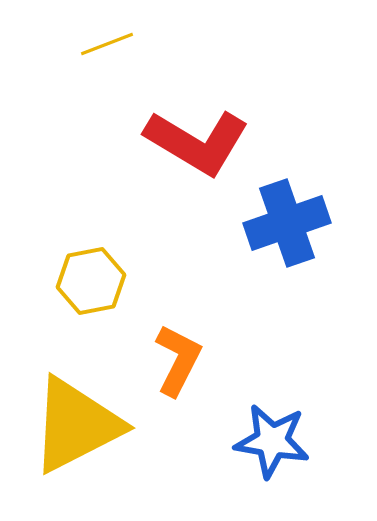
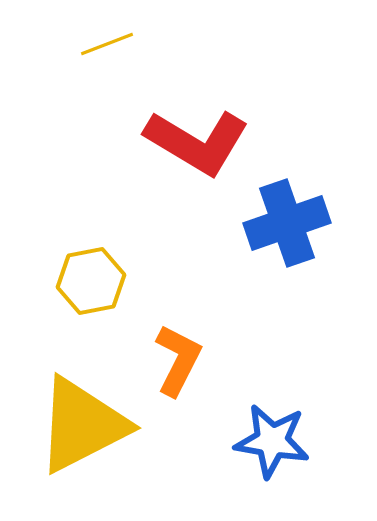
yellow triangle: moved 6 px right
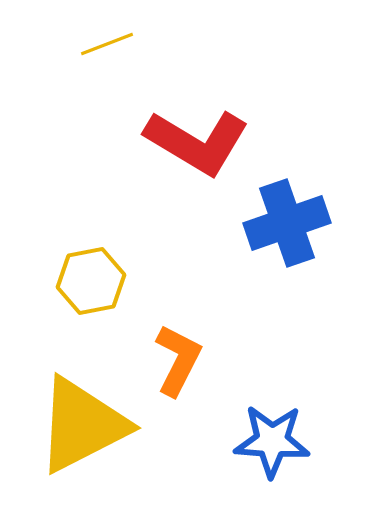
blue star: rotated 6 degrees counterclockwise
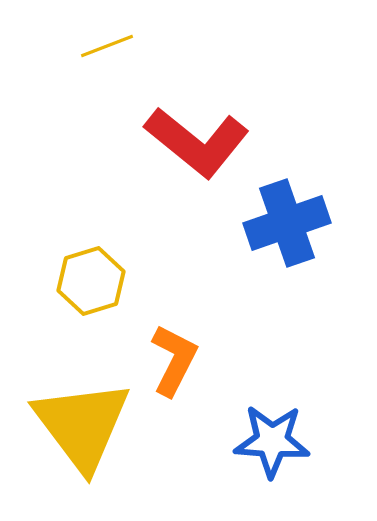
yellow line: moved 2 px down
red L-shape: rotated 8 degrees clockwise
yellow hexagon: rotated 6 degrees counterclockwise
orange L-shape: moved 4 px left
yellow triangle: rotated 40 degrees counterclockwise
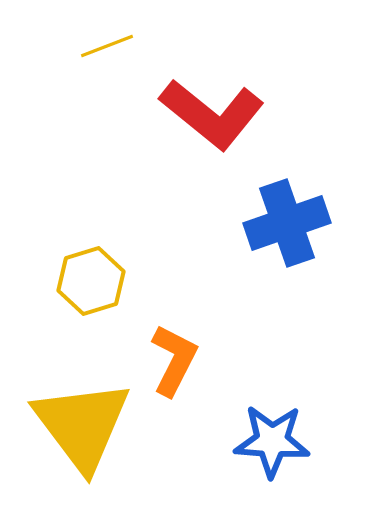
red L-shape: moved 15 px right, 28 px up
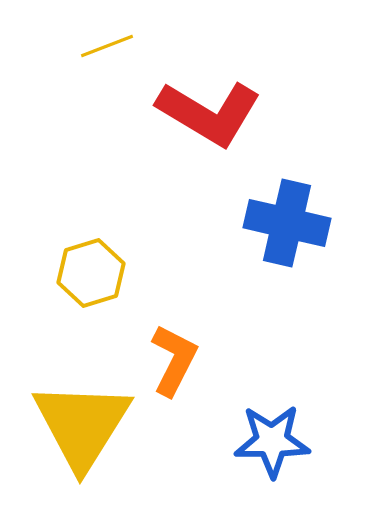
red L-shape: moved 3 px left, 1 px up; rotated 8 degrees counterclockwise
blue cross: rotated 32 degrees clockwise
yellow hexagon: moved 8 px up
yellow triangle: rotated 9 degrees clockwise
blue star: rotated 4 degrees counterclockwise
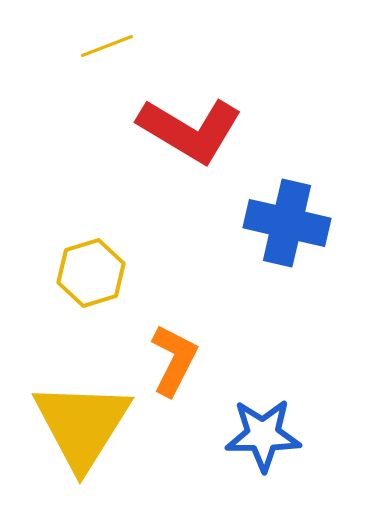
red L-shape: moved 19 px left, 17 px down
blue star: moved 9 px left, 6 px up
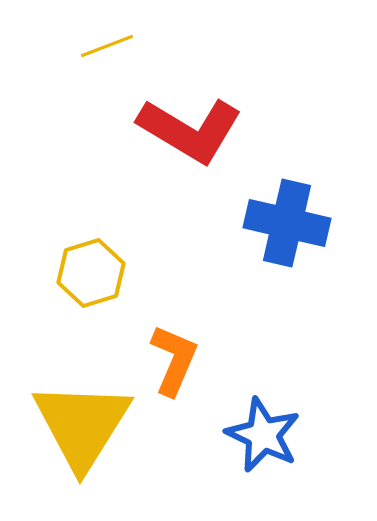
orange L-shape: rotated 4 degrees counterclockwise
blue star: rotated 26 degrees clockwise
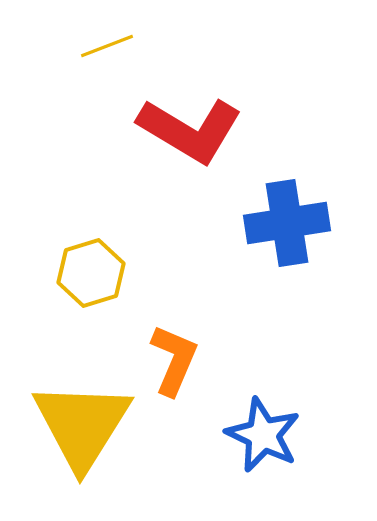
blue cross: rotated 22 degrees counterclockwise
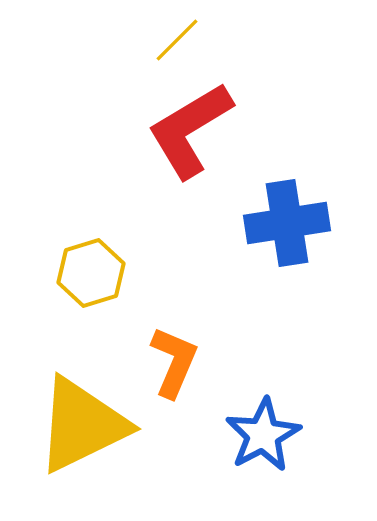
yellow line: moved 70 px right, 6 px up; rotated 24 degrees counterclockwise
red L-shape: rotated 118 degrees clockwise
orange L-shape: moved 2 px down
yellow triangle: rotated 32 degrees clockwise
blue star: rotated 18 degrees clockwise
